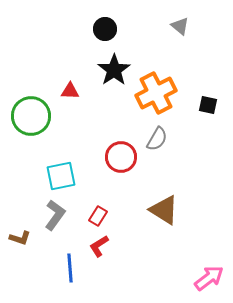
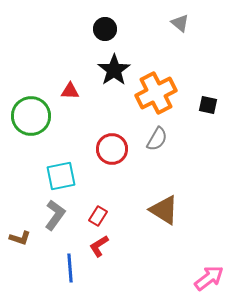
gray triangle: moved 3 px up
red circle: moved 9 px left, 8 px up
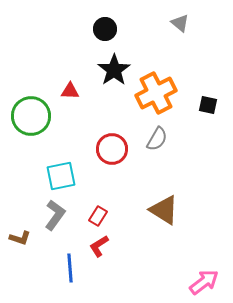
pink arrow: moved 5 px left, 4 px down
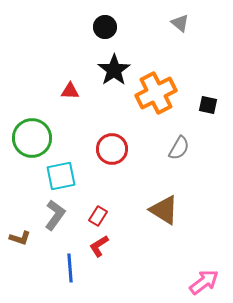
black circle: moved 2 px up
green circle: moved 1 px right, 22 px down
gray semicircle: moved 22 px right, 9 px down
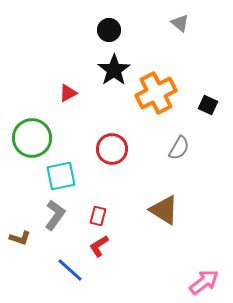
black circle: moved 4 px right, 3 px down
red triangle: moved 2 px left, 2 px down; rotated 30 degrees counterclockwise
black square: rotated 12 degrees clockwise
red rectangle: rotated 18 degrees counterclockwise
blue line: moved 2 px down; rotated 44 degrees counterclockwise
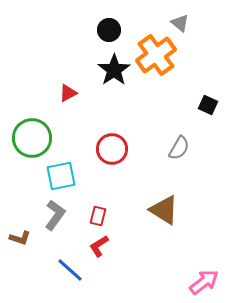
orange cross: moved 38 px up; rotated 9 degrees counterclockwise
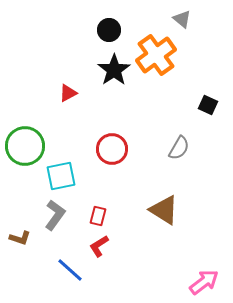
gray triangle: moved 2 px right, 4 px up
green circle: moved 7 px left, 8 px down
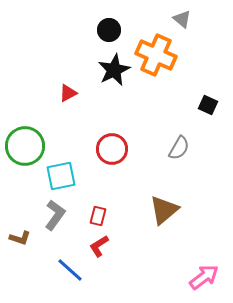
orange cross: rotated 30 degrees counterclockwise
black star: rotated 8 degrees clockwise
brown triangle: rotated 48 degrees clockwise
pink arrow: moved 5 px up
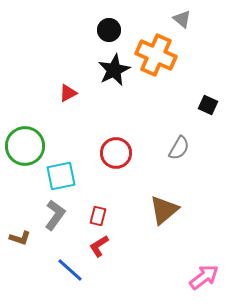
red circle: moved 4 px right, 4 px down
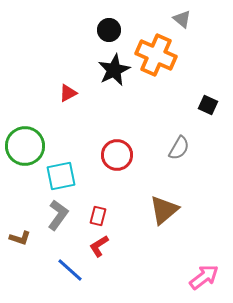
red circle: moved 1 px right, 2 px down
gray L-shape: moved 3 px right
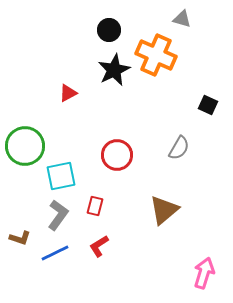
gray triangle: rotated 24 degrees counterclockwise
red rectangle: moved 3 px left, 10 px up
blue line: moved 15 px left, 17 px up; rotated 68 degrees counterclockwise
pink arrow: moved 4 px up; rotated 36 degrees counterclockwise
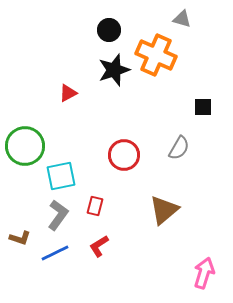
black star: rotated 8 degrees clockwise
black square: moved 5 px left, 2 px down; rotated 24 degrees counterclockwise
red circle: moved 7 px right
